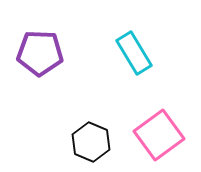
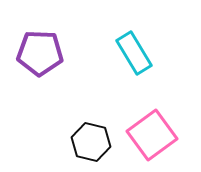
pink square: moved 7 px left
black hexagon: rotated 9 degrees counterclockwise
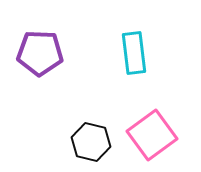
cyan rectangle: rotated 24 degrees clockwise
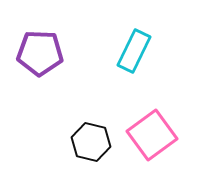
cyan rectangle: moved 2 px up; rotated 33 degrees clockwise
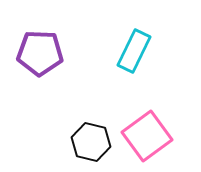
pink square: moved 5 px left, 1 px down
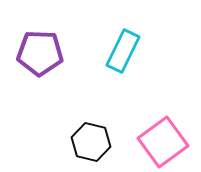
cyan rectangle: moved 11 px left
pink square: moved 16 px right, 6 px down
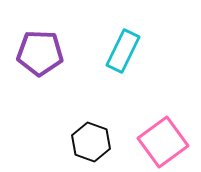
black hexagon: rotated 6 degrees clockwise
